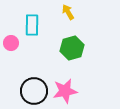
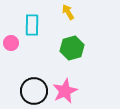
pink star: rotated 15 degrees counterclockwise
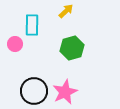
yellow arrow: moved 2 px left, 1 px up; rotated 77 degrees clockwise
pink circle: moved 4 px right, 1 px down
pink star: moved 1 px down
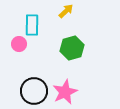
pink circle: moved 4 px right
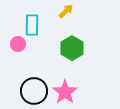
pink circle: moved 1 px left
green hexagon: rotated 15 degrees counterclockwise
pink star: rotated 10 degrees counterclockwise
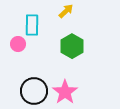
green hexagon: moved 2 px up
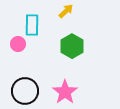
black circle: moved 9 px left
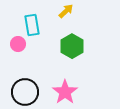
cyan rectangle: rotated 10 degrees counterclockwise
black circle: moved 1 px down
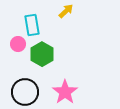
green hexagon: moved 30 px left, 8 px down
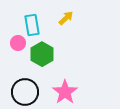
yellow arrow: moved 7 px down
pink circle: moved 1 px up
